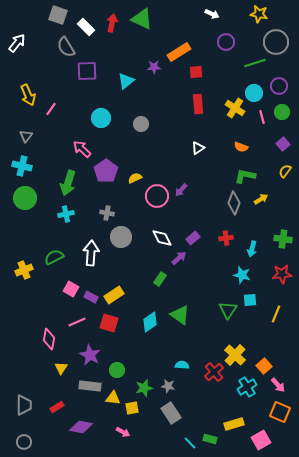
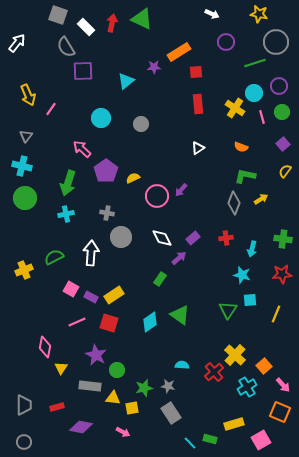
purple square at (87, 71): moved 4 px left
yellow semicircle at (135, 178): moved 2 px left
pink diamond at (49, 339): moved 4 px left, 8 px down
purple star at (90, 355): moved 6 px right
pink arrow at (278, 385): moved 5 px right
red rectangle at (57, 407): rotated 16 degrees clockwise
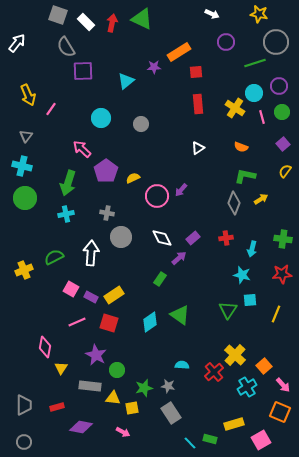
white rectangle at (86, 27): moved 5 px up
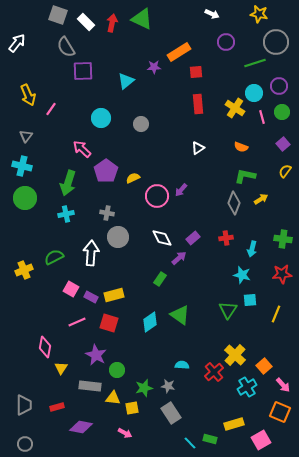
gray circle at (121, 237): moved 3 px left
yellow rectangle at (114, 295): rotated 18 degrees clockwise
pink arrow at (123, 432): moved 2 px right, 1 px down
gray circle at (24, 442): moved 1 px right, 2 px down
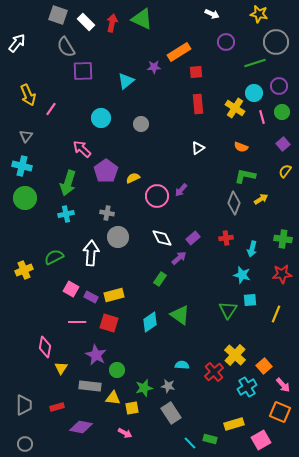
pink line at (77, 322): rotated 24 degrees clockwise
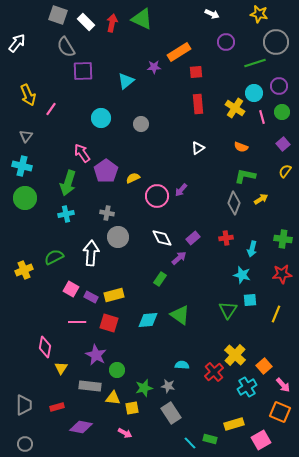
pink arrow at (82, 149): moved 4 px down; rotated 12 degrees clockwise
cyan diamond at (150, 322): moved 2 px left, 2 px up; rotated 30 degrees clockwise
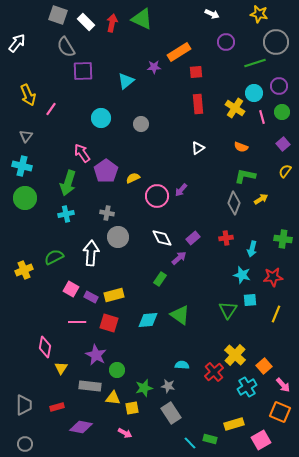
red star at (282, 274): moved 9 px left, 3 px down
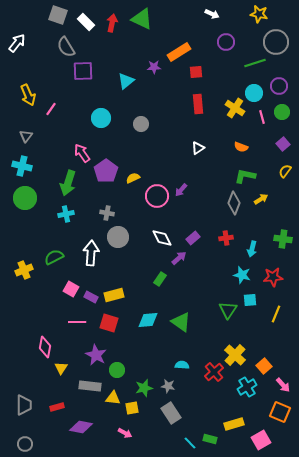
green triangle at (180, 315): moved 1 px right, 7 px down
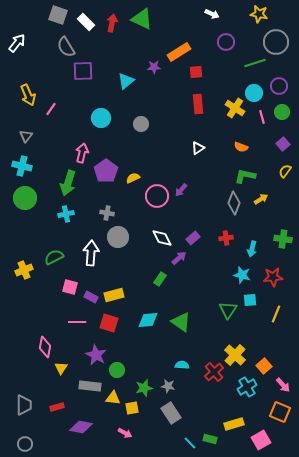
pink arrow at (82, 153): rotated 48 degrees clockwise
pink square at (71, 289): moved 1 px left, 2 px up; rotated 14 degrees counterclockwise
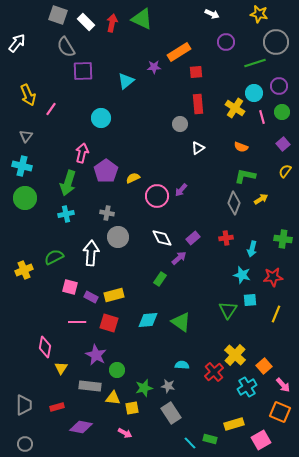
gray circle at (141, 124): moved 39 px right
